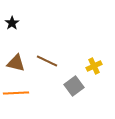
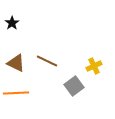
brown triangle: rotated 12 degrees clockwise
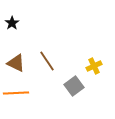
brown line: rotated 30 degrees clockwise
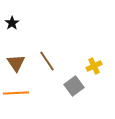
brown triangle: rotated 30 degrees clockwise
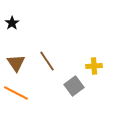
yellow cross: rotated 21 degrees clockwise
orange line: rotated 30 degrees clockwise
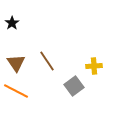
orange line: moved 2 px up
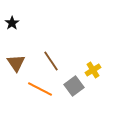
brown line: moved 4 px right
yellow cross: moved 1 px left, 4 px down; rotated 28 degrees counterclockwise
orange line: moved 24 px right, 2 px up
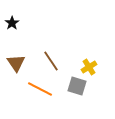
yellow cross: moved 4 px left, 3 px up
gray square: moved 3 px right; rotated 36 degrees counterclockwise
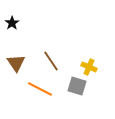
yellow cross: rotated 35 degrees counterclockwise
